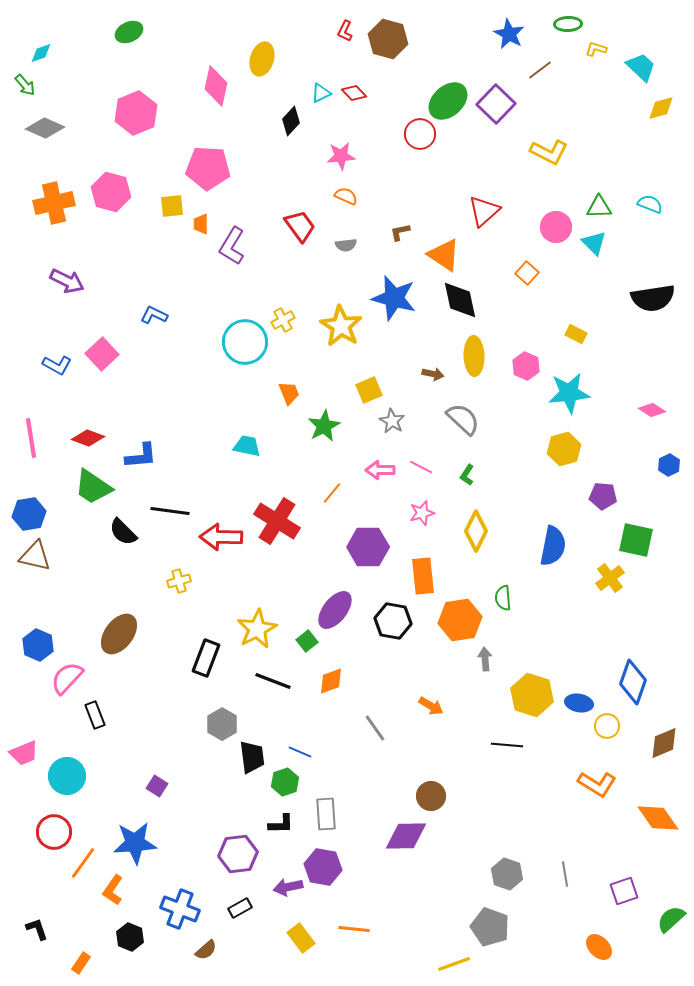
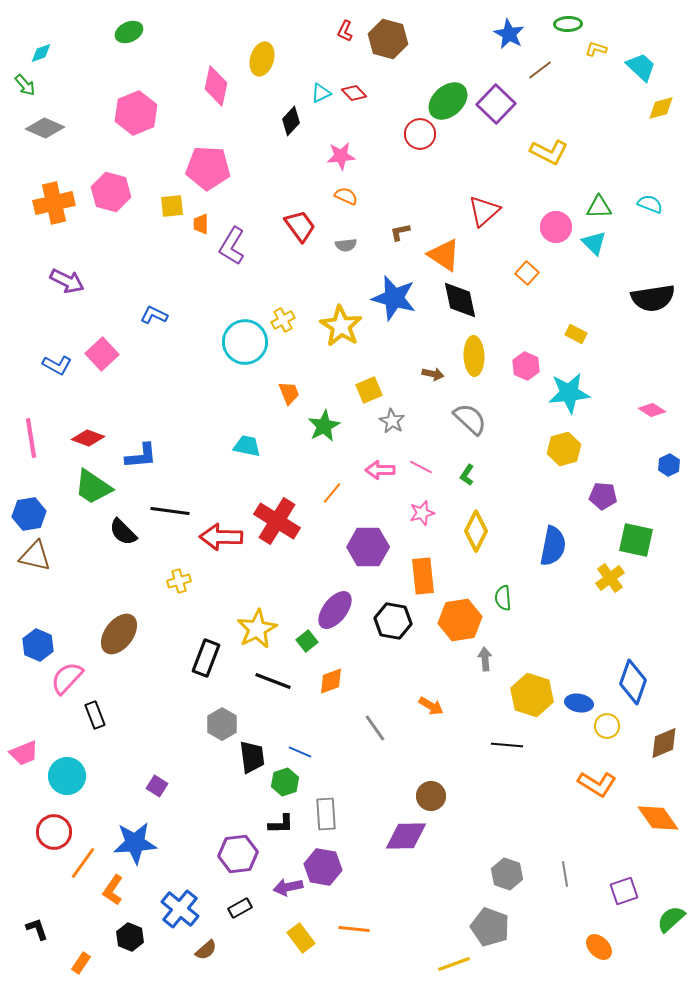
gray semicircle at (463, 419): moved 7 px right
blue cross at (180, 909): rotated 18 degrees clockwise
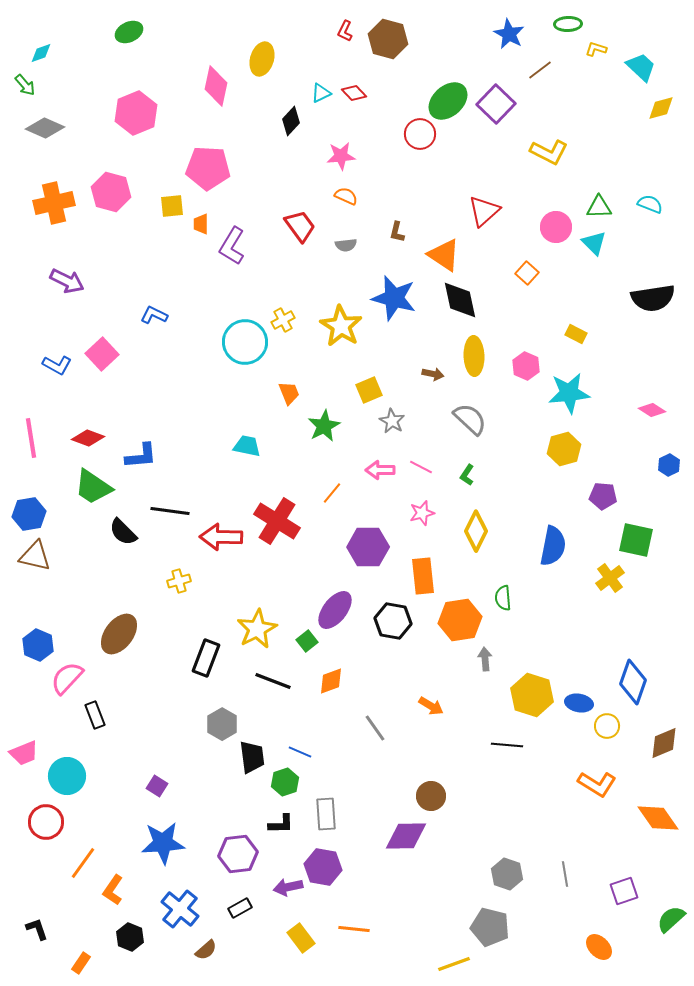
brown L-shape at (400, 232): moved 3 px left; rotated 65 degrees counterclockwise
red circle at (54, 832): moved 8 px left, 10 px up
blue star at (135, 843): moved 28 px right
gray pentagon at (490, 927): rotated 6 degrees counterclockwise
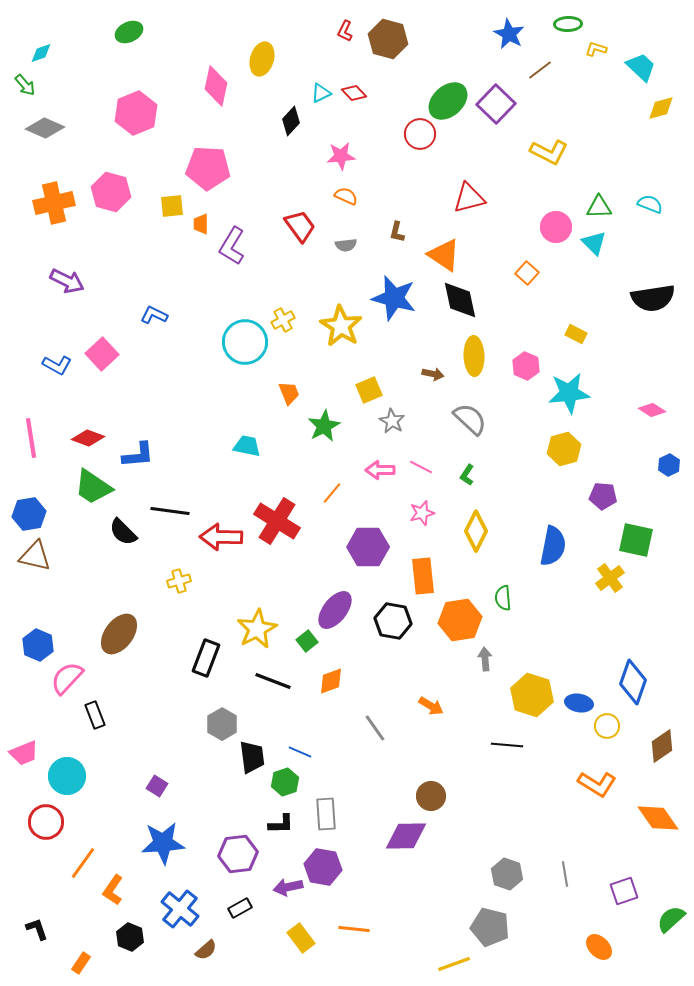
red triangle at (484, 211): moved 15 px left, 13 px up; rotated 28 degrees clockwise
blue L-shape at (141, 456): moved 3 px left, 1 px up
brown diamond at (664, 743): moved 2 px left, 3 px down; rotated 12 degrees counterclockwise
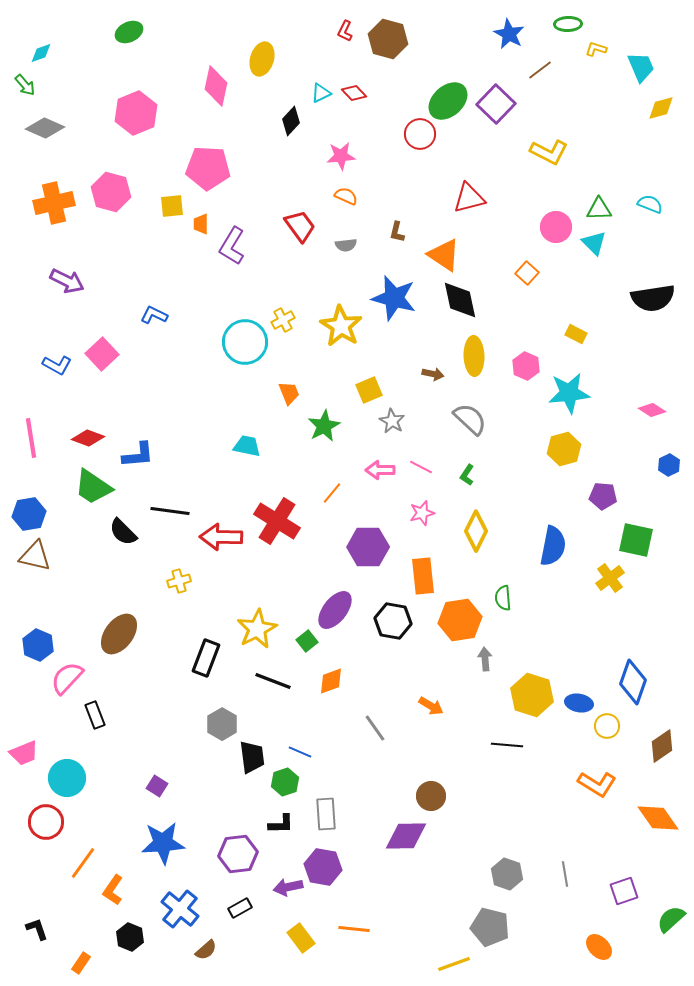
cyan trapezoid at (641, 67): rotated 24 degrees clockwise
green triangle at (599, 207): moved 2 px down
cyan circle at (67, 776): moved 2 px down
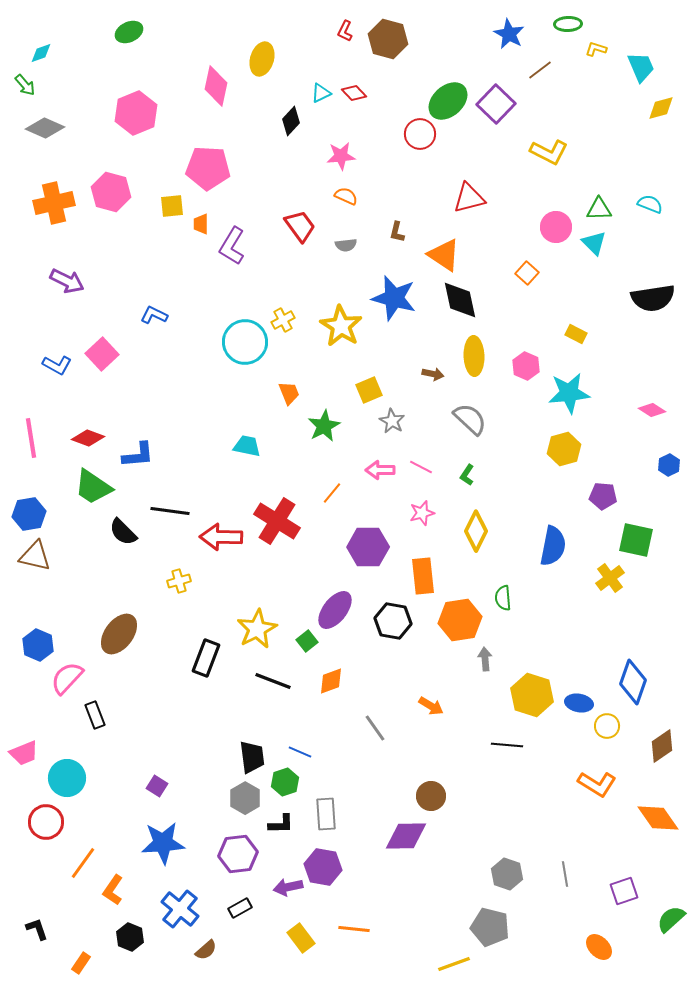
gray hexagon at (222, 724): moved 23 px right, 74 px down
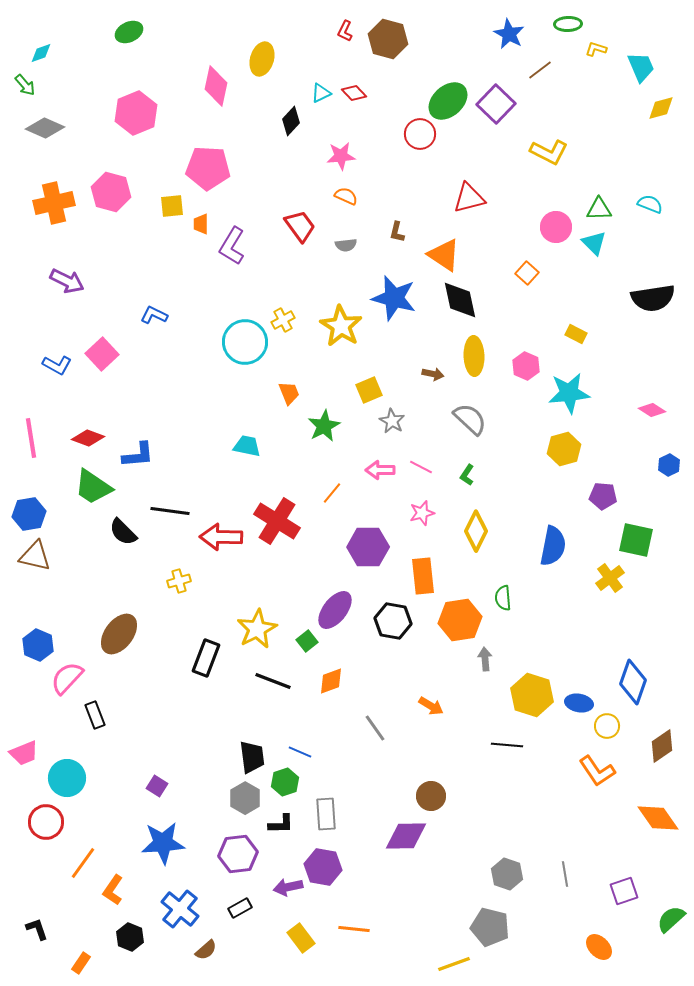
orange L-shape at (597, 784): moved 13 px up; rotated 24 degrees clockwise
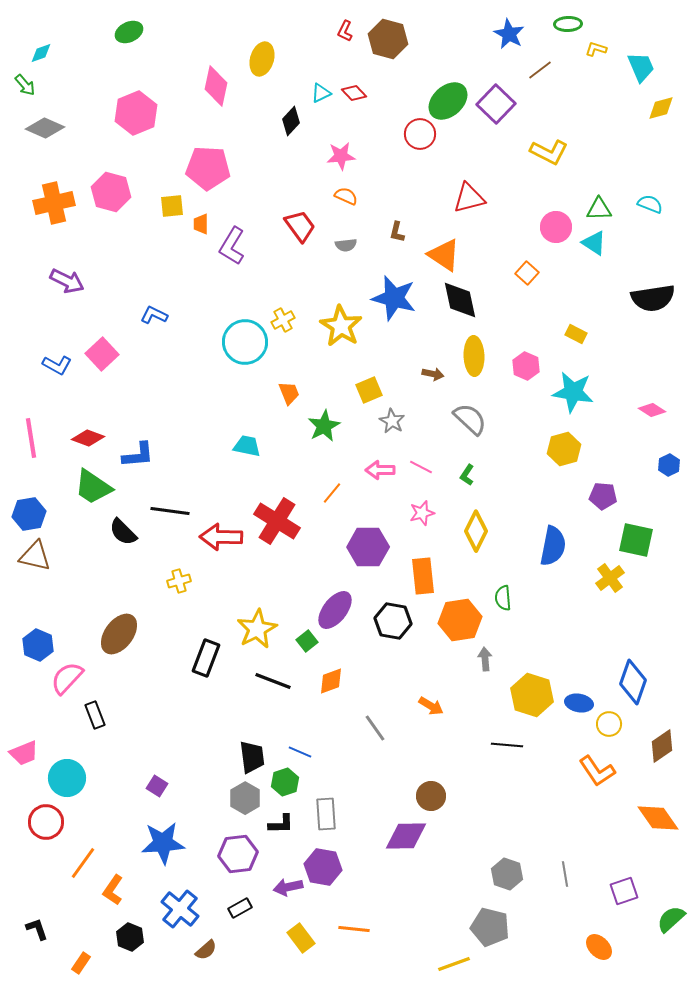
cyan triangle at (594, 243): rotated 12 degrees counterclockwise
cyan star at (569, 393): moved 4 px right, 1 px up; rotated 15 degrees clockwise
yellow circle at (607, 726): moved 2 px right, 2 px up
